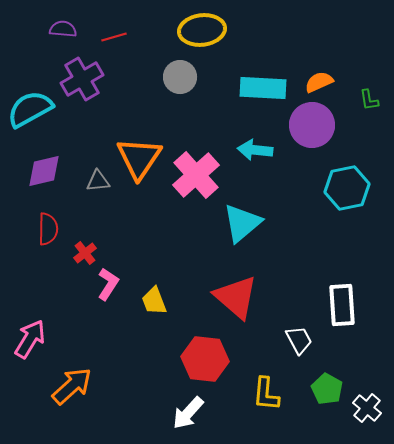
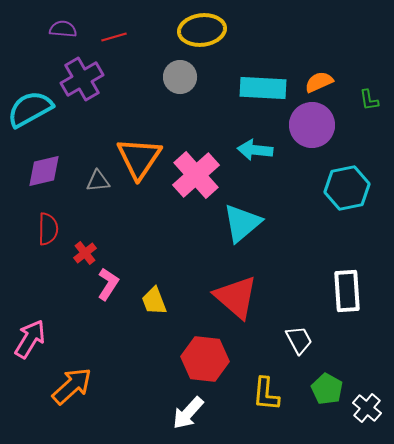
white rectangle: moved 5 px right, 14 px up
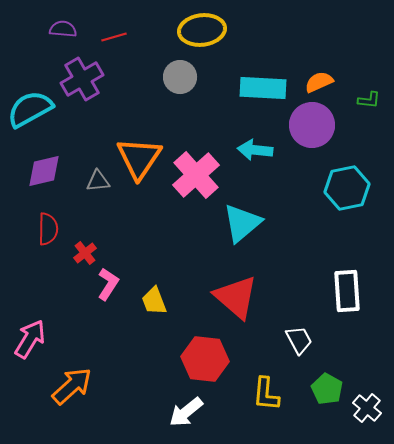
green L-shape: rotated 75 degrees counterclockwise
white arrow: moved 2 px left, 1 px up; rotated 9 degrees clockwise
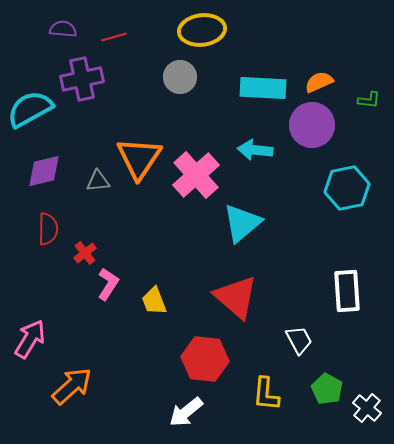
purple cross: rotated 18 degrees clockwise
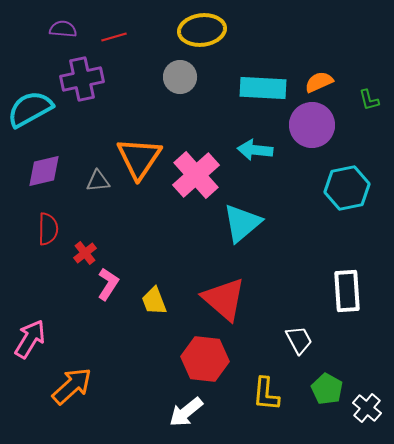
green L-shape: rotated 70 degrees clockwise
red triangle: moved 12 px left, 2 px down
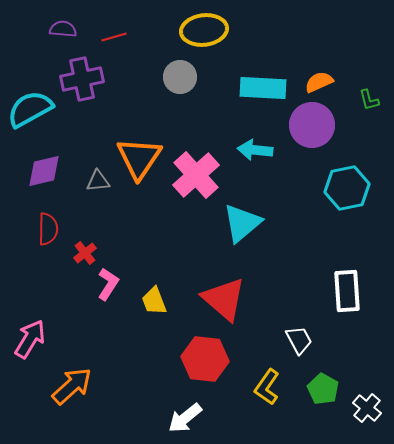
yellow ellipse: moved 2 px right
green pentagon: moved 4 px left
yellow L-shape: moved 1 px right, 7 px up; rotated 30 degrees clockwise
white arrow: moved 1 px left, 6 px down
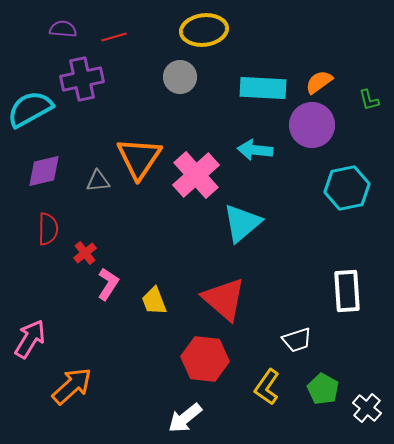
orange semicircle: rotated 12 degrees counterclockwise
white trapezoid: moved 2 px left; rotated 100 degrees clockwise
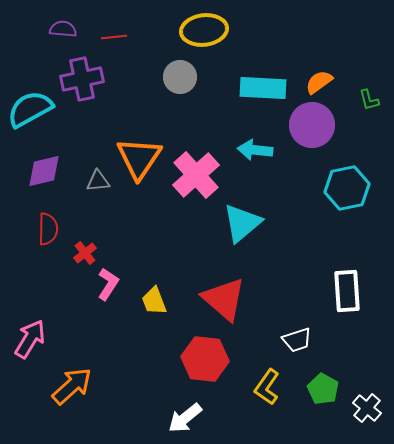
red line: rotated 10 degrees clockwise
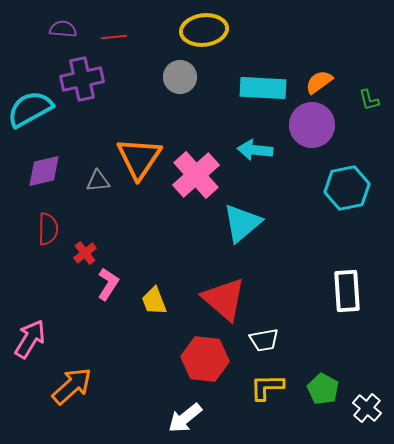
white trapezoid: moved 33 px left; rotated 8 degrees clockwise
yellow L-shape: rotated 54 degrees clockwise
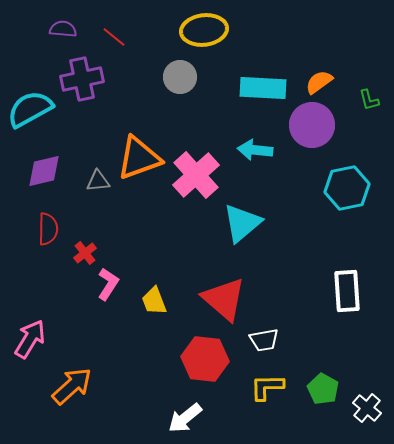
red line: rotated 45 degrees clockwise
orange triangle: rotated 36 degrees clockwise
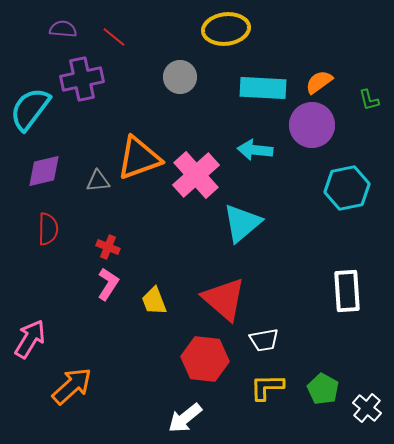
yellow ellipse: moved 22 px right, 1 px up
cyan semicircle: rotated 24 degrees counterclockwise
red cross: moved 23 px right, 6 px up; rotated 30 degrees counterclockwise
